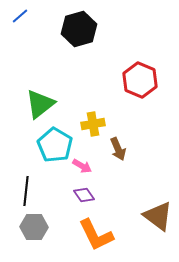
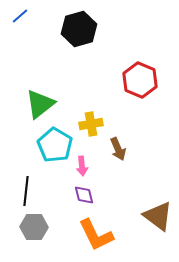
yellow cross: moved 2 px left
pink arrow: rotated 54 degrees clockwise
purple diamond: rotated 20 degrees clockwise
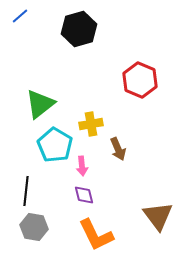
brown triangle: rotated 16 degrees clockwise
gray hexagon: rotated 8 degrees clockwise
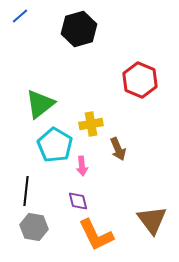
purple diamond: moved 6 px left, 6 px down
brown triangle: moved 6 px left, 4 px down
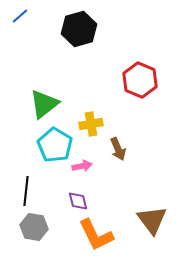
green triangle: moved 4 px right
pink arrow: rotated 96 degrees counterclockwise
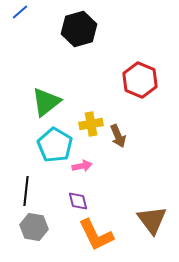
blue line: moved 4 px up
green triangle: moved 2 px right, 2 px up
brown arrow: moved 13 px up
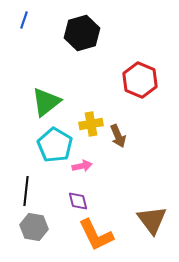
blue line: moved 4 px right, 8 px down; rotated 30 degrees counterclockwise
black hexagon: moved 3 px right, 4 px down
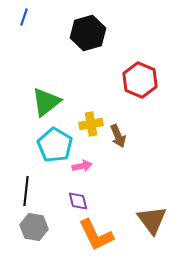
blue line: moved 3 px up
black hexagon: moved 6 px right
